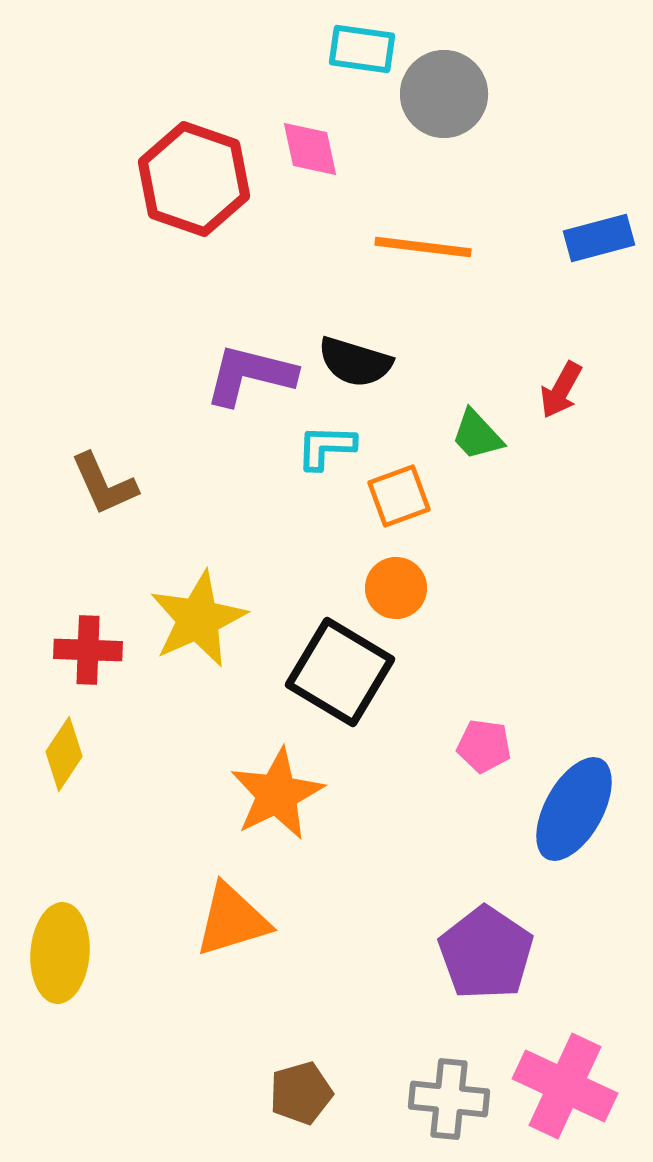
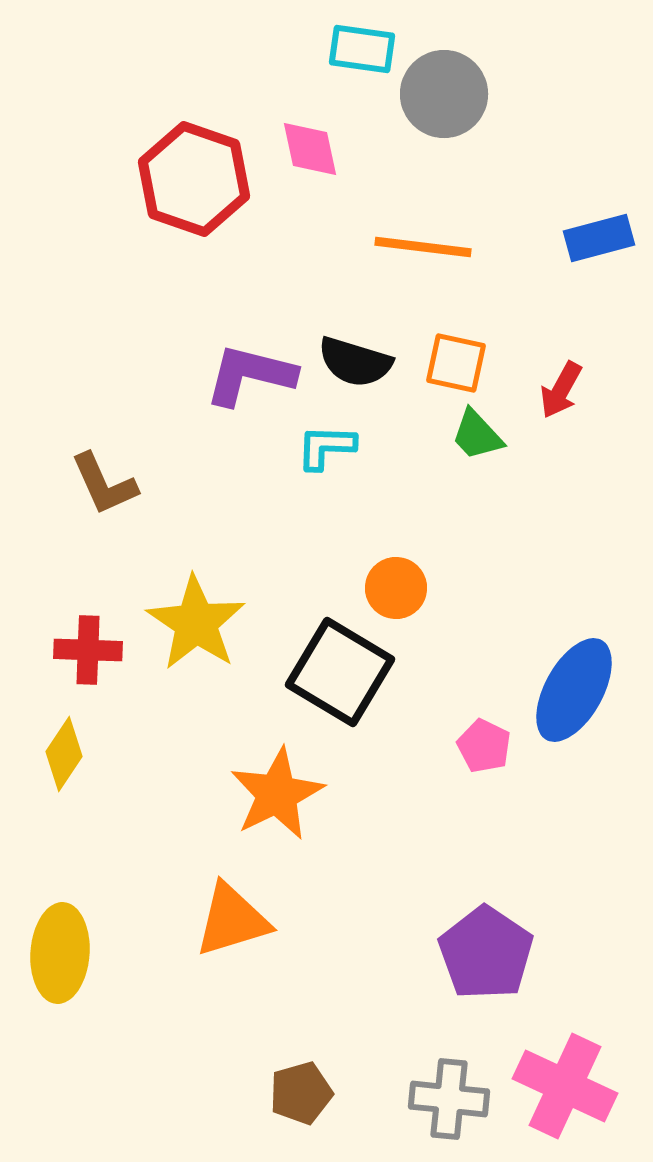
orange square: moved 57 px right, 133 px up; rotated 32 degrees clockwise
yellow star: moved 2 px left, 4 px down; rotated 14 degrees counterclockwise
pink pentagon: rotated 18 degrees clockwise
blue ellipse: moved 119 px up
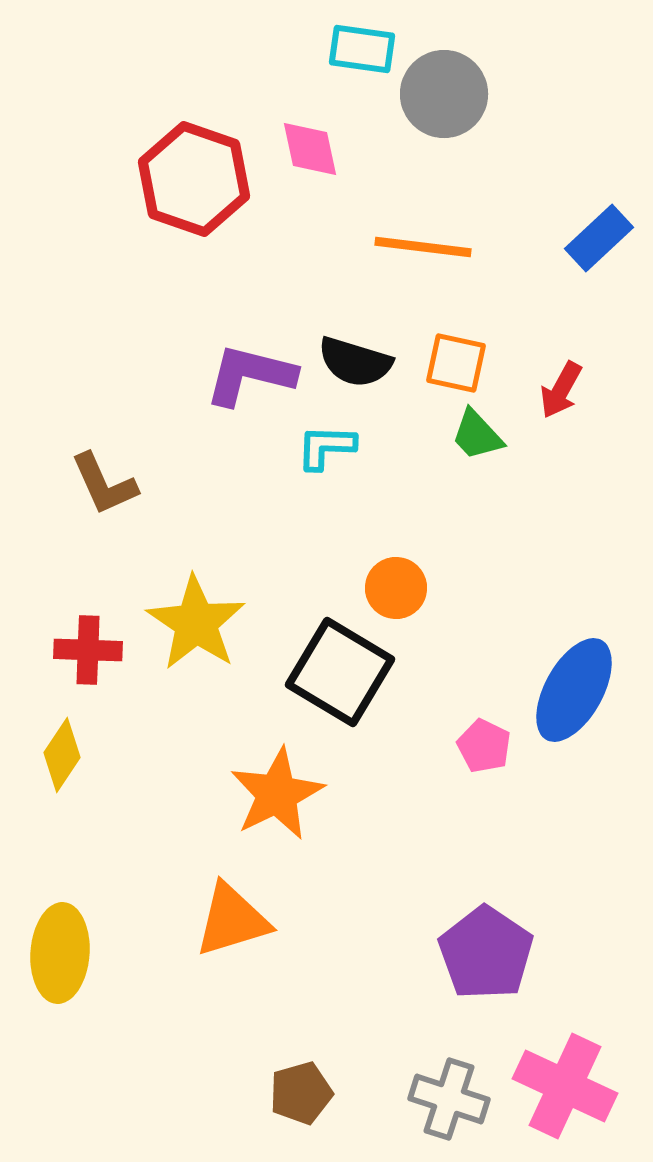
blue rectangle: rotated 28 degrees counterclockwise
yellow diamond: moved 2 px left, 1 px down
gray cross: rotated 12 degrees clockwise
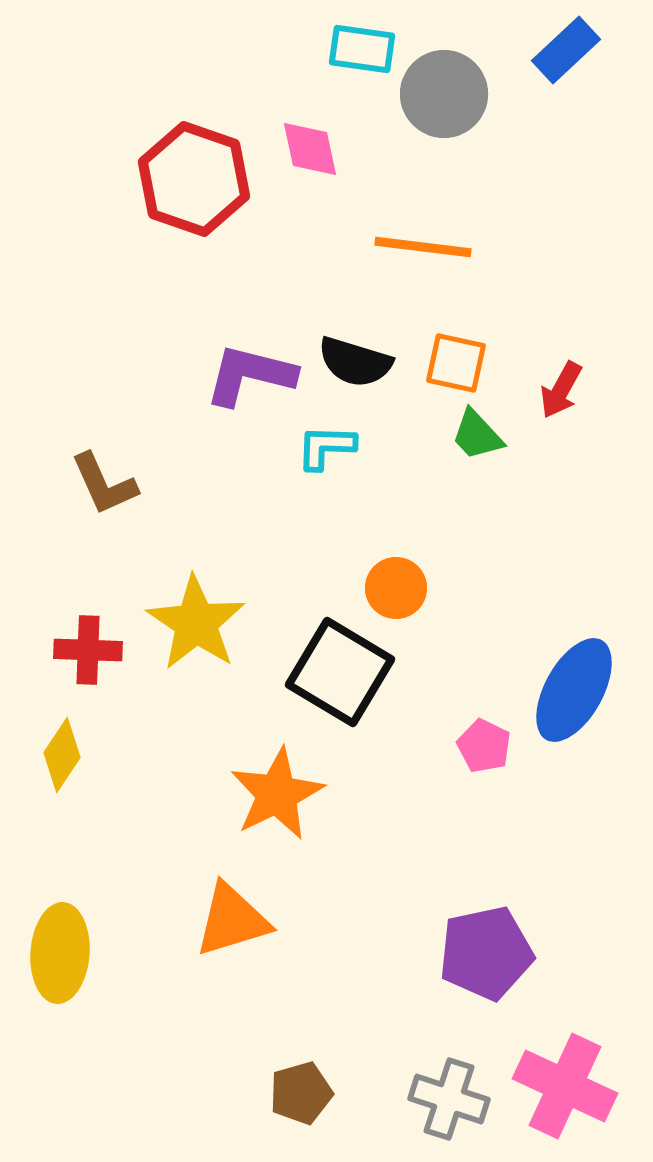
blue rectangle: moved 33 px left, 188 px up
purple pentagon: rotated 26 degrees clockwise
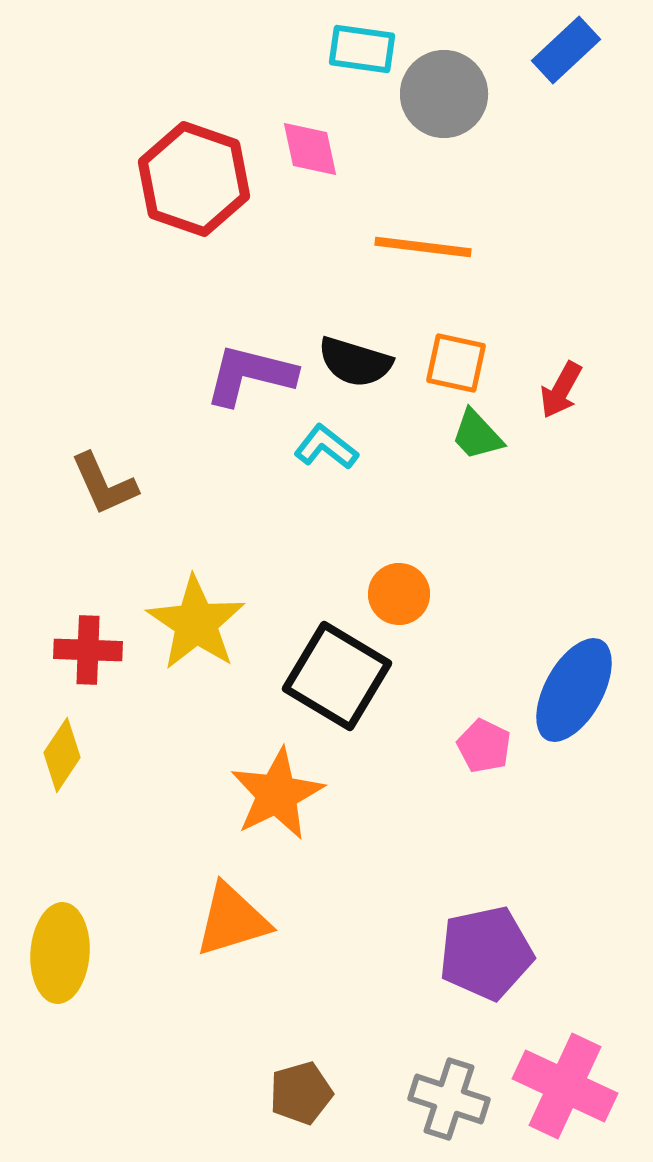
cyan L-shape: rotated 36 degrees clockwise
orange circle: moved 3 px right, 6 px down
black square: moved 3 px left, 4 px down
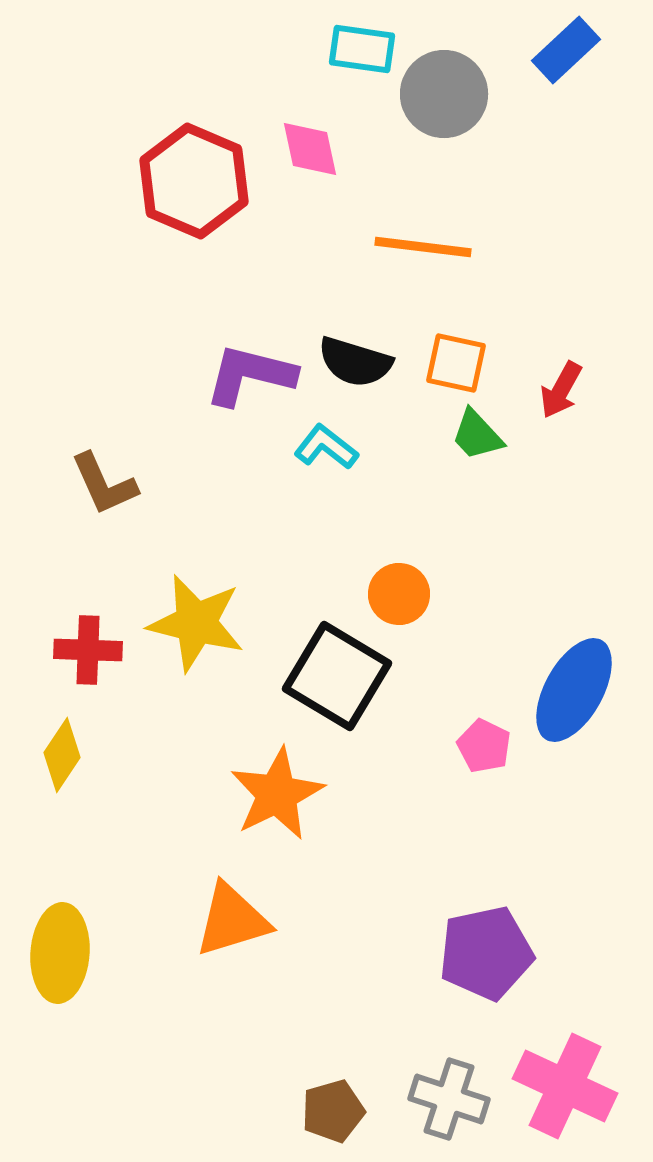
red hexagon: moved 2 px down; rotated 4 degrees clockwise
yellow star: rotated 20 degrees counterclockwise
brown pentagon: moved 32 px right, 18 px down
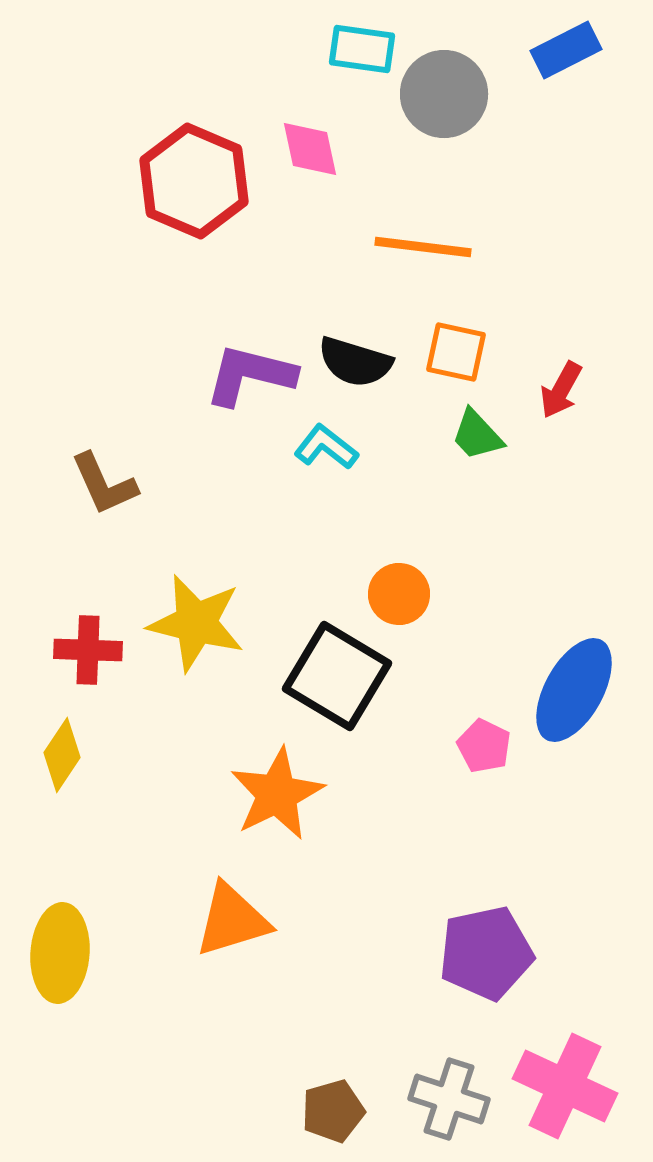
blue rectangle: rotated 16 degrees clockwise
orange square: moved 11 px up
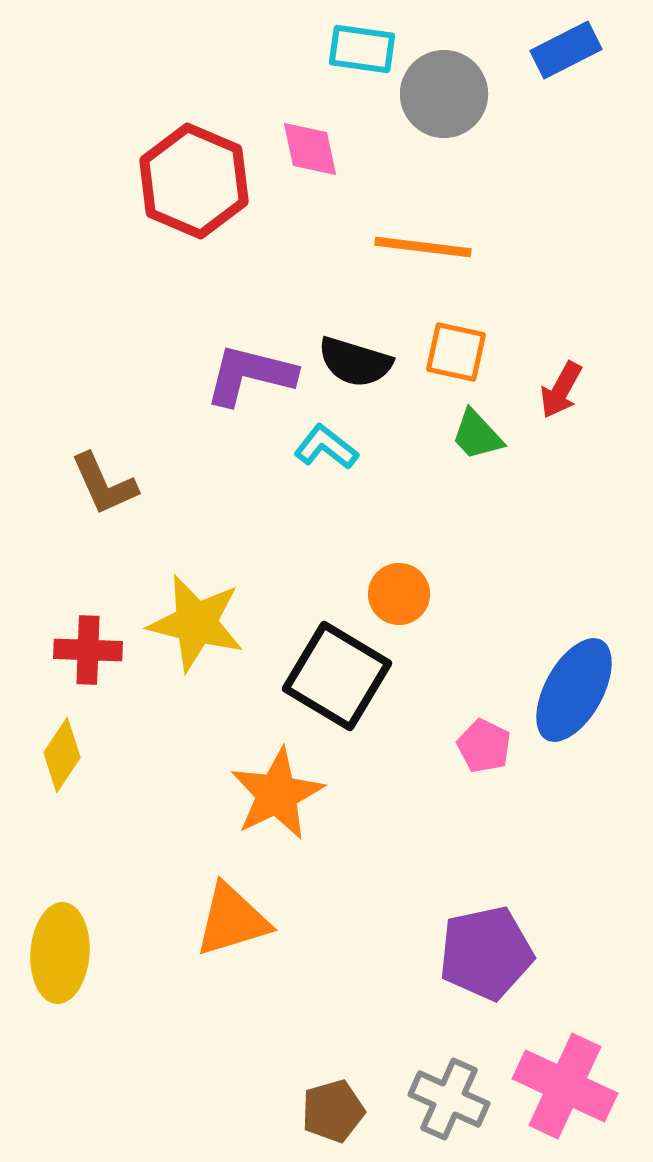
gray cross: rotated 6 degrees clockwise
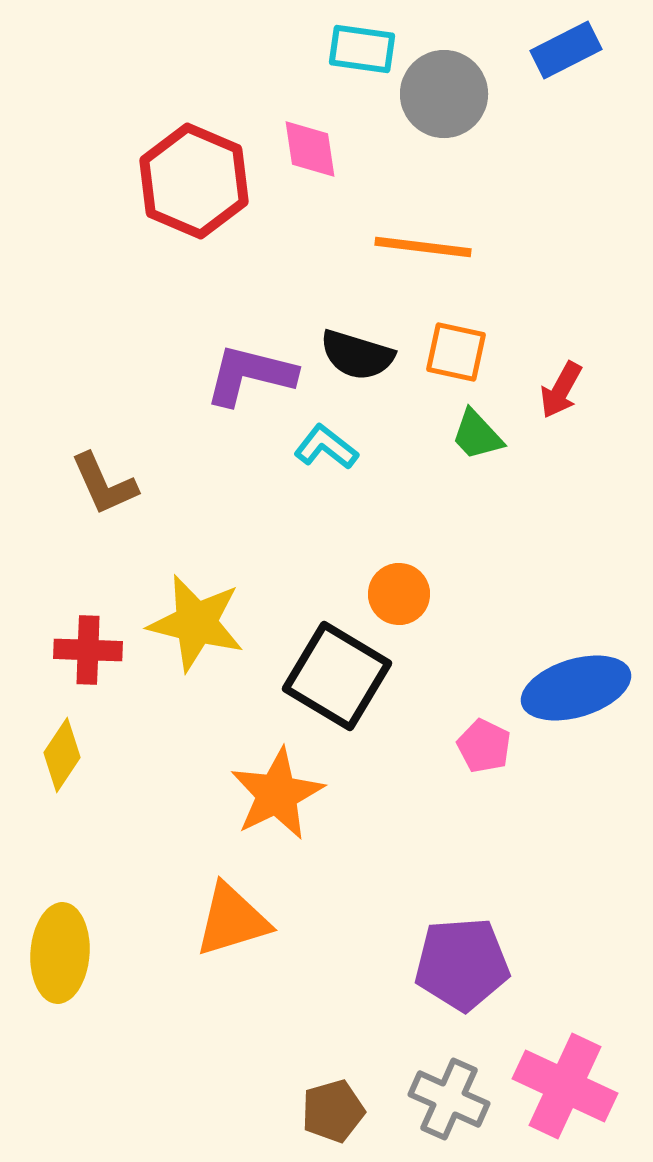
pink diamond: rotated 4 degrees clockwise
black semicircle: moved 2 px right, 7 px up
blue ellipse: moved 2 px right, 2 px up; rotated 44 degrees clockwise
purple pentagon: moved 24 px left, 11 px down; rotated 8 degrees clockwise
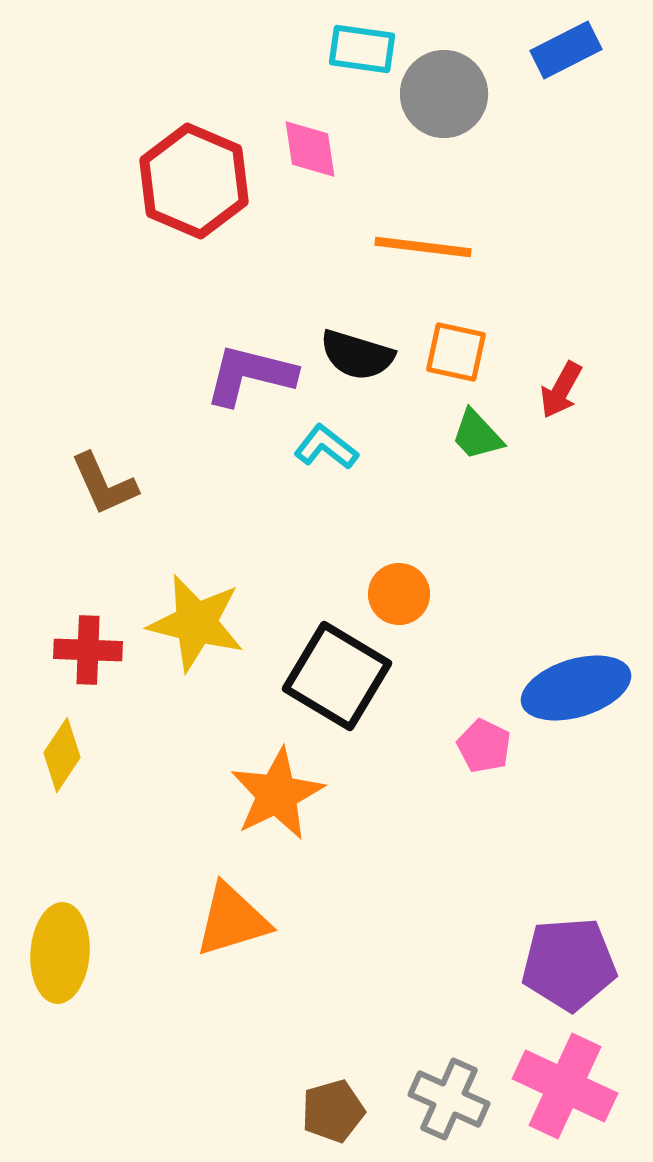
purple pentagon: moved 107 px right
